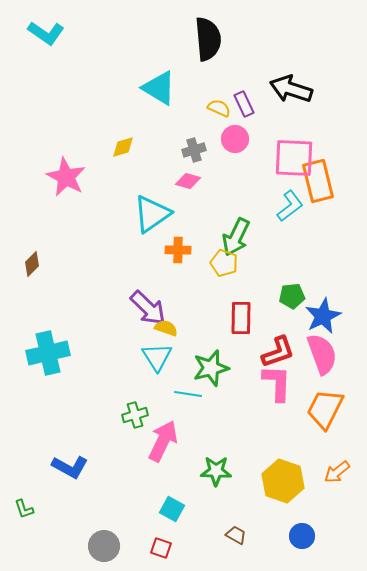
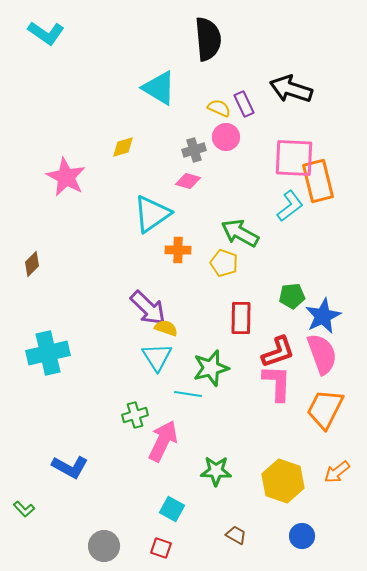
pink circle at (235, 139): moved 9 px left, 2 px up
green arrow at (236, 237): moved 4 px right, 4 px up; rotated 93 degrees clockwise
green L-shape at (24, 509): rotated 25 degrees counterclockwise
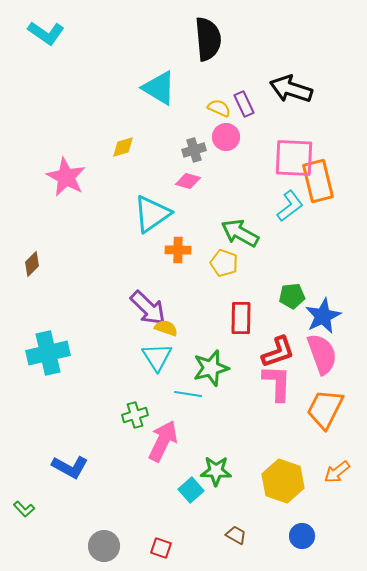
cyan square at (172, 509): moved 19 px right, 19 px up; rotated 20 degrees clockwise
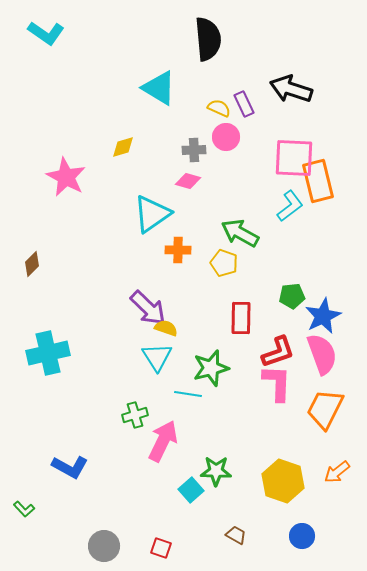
gray cross at (194, 150): rotated 15 degrees clockwise
